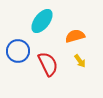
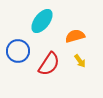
red semicircle: moved 1 px right; rotated 60 degrees clockwise
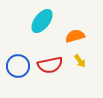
blue circle: moved 15 px down
red semicircle: moved 1 px right, 1 px down; rotated 45 degrees clockwise
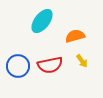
yellow arrow: moved 2 px right
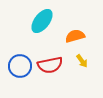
blue circle: moved 2 px right
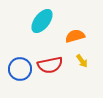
blue circle: moved 3 px down
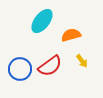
orange semicircle: moved 4 px left, 1 px up
red semicircle: moved 1 px down; rotated 25 degrees counterclockwise
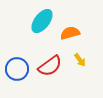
orange semicircle: moved 1 px left, 2 px up
yellow arrow: moved 2 px left, 1 px up
blue circle: moved 3 px left
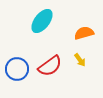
orange semicircle: moved 14 px right
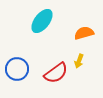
yellow arrow: moved 1 px left, 1 px down; rotated 56 degrees clockwise
red semicircle: moved 6 px right, 7 px down
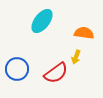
orange semicircle: rotated 24 degrees clockwise
yellow arrow: moved 3 px left, 4 px up
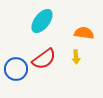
yellow arrow: rotated 24 degrees counterclockwise
blue circle: moved 1 px left
red semicircle: moved 12 px left, 14 px up
